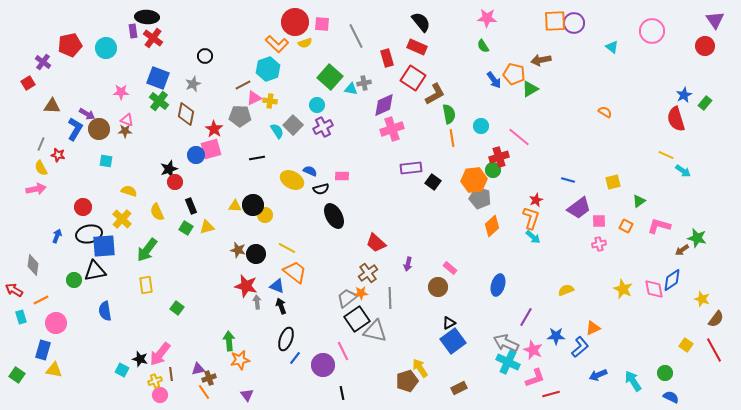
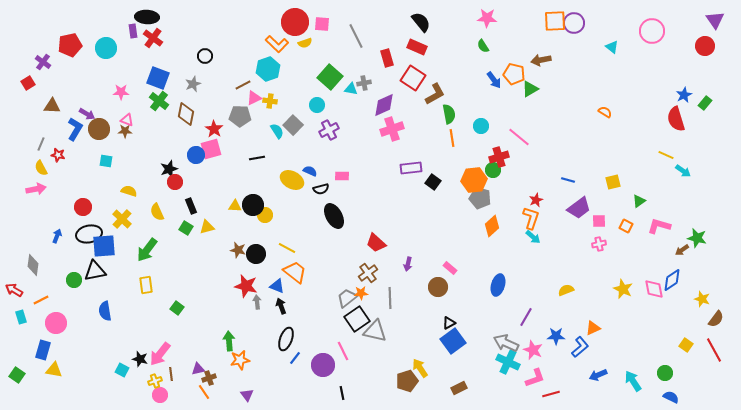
purple cross at (323, 127): moved 6 px right, 3 px down
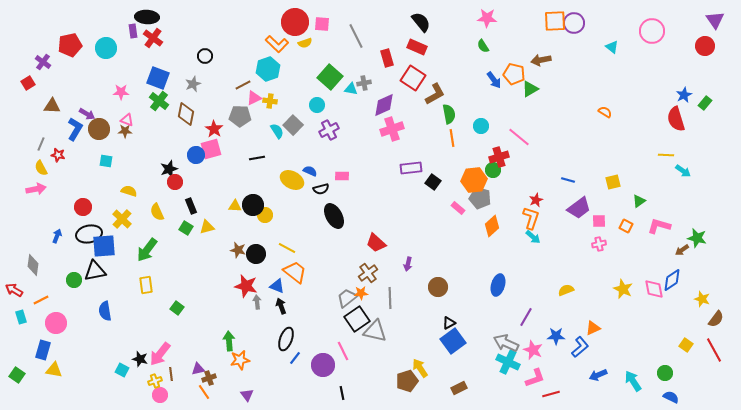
yellow line at (666, 155): rotated 21 degrees counterclockwise
pink rectangle at (450, 268): moved 8 px right, 60 px up
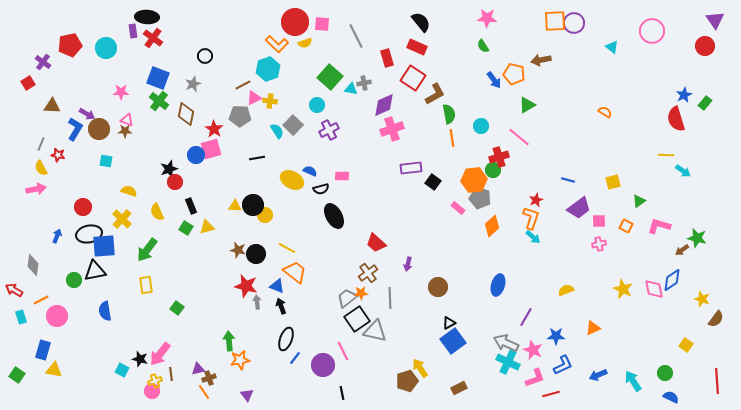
green triangle at (530, 89): moved 3 px left, 16 px down
pink circle at (56, 323): moved 1 px right, 7 px up
blue L-shape at (580, 347): moved 17 px left, 18 px down; rotated 15 degrees clockwise
red line at (714, 350): moved 3 px right, 31 px down; rotated 25 degrees clockwise
pink circle at (160, 395): moved 8 px left, 4 px up
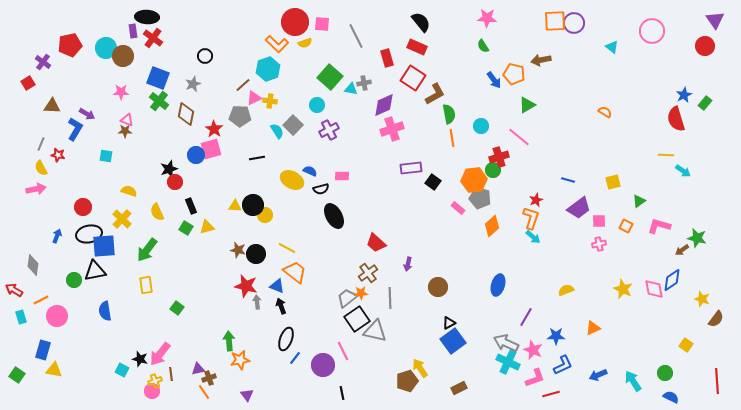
brown line at (243, 85): rotated 14 degrees counterclockwise
brown circle at (99, 129): moved 24 px right, 73 px up
cyan square at (106, 161): moved 5 px up
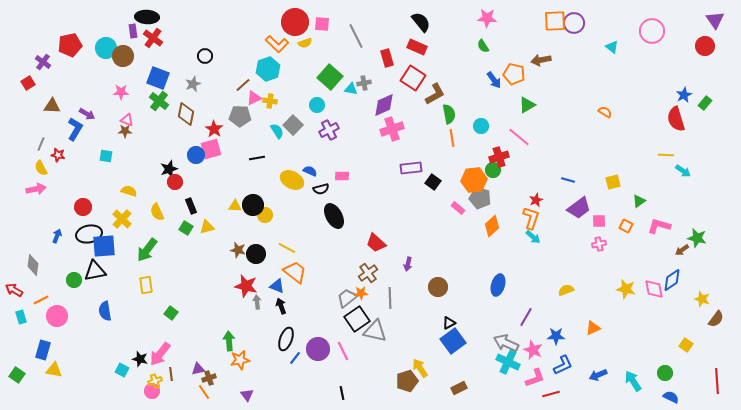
yellow star at (623, 289): moved 3 px right; rotated 12 degrees counterclockwise
green square at (177, 308): moved 6 px left, 5 px down
purple circle at (323, 365): moved 5 px left, 16 px up
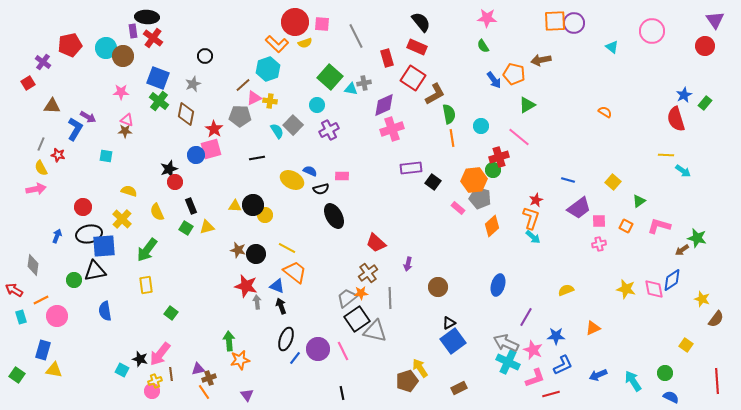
purple arrow at (87, 114): moved 1 px right, 3 px down
yellow square at (613, 182): rotated 35 degrees counterclockwise
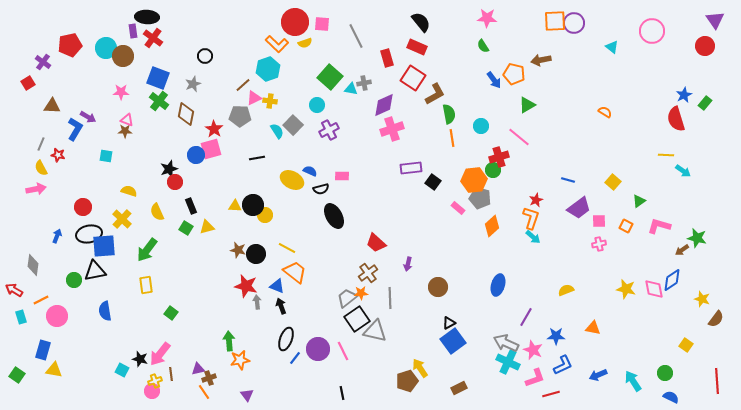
orange triangle at (593, 328): rotated 35 degrees clockwise
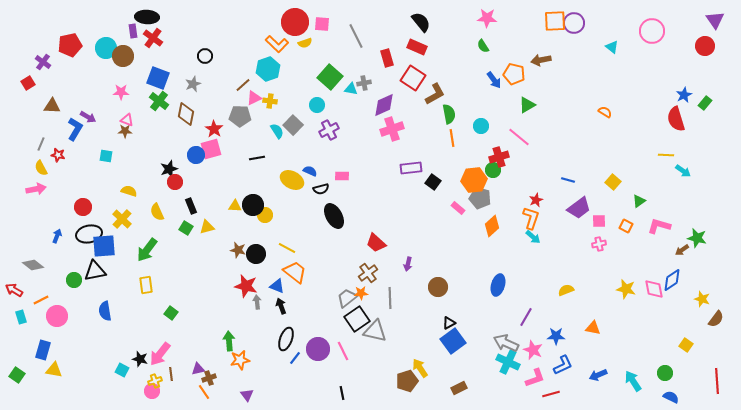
gray diamond at (33, 265): rotated 60 degrees counterclockwise
